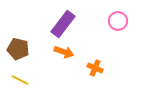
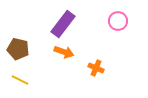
orange cross: moved 1 px right
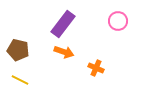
brown pentagon: moved 1 px down
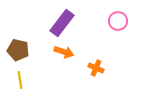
purple rectangle: moved 1 px left, 1 px up
yellow line: rotated 54 degrees clockwise
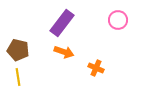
pink circle: moved 1 px up
yellow line: moved 2 px left, 3 px up
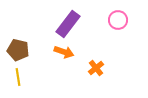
purple rectangle: moved 6 px right, 1 px down
orange cross: rotated 28 degrees clockwise
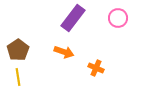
pink circle: moved 2 px up
purple rectangle: moved 5 px right, 6 px up
brown pentagon: rotated 25 degrees clockwise
orange cross: rotated 28 degrees counterclockwise
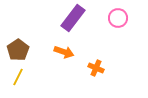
yellow line: rotated 36 degrees clockwise
